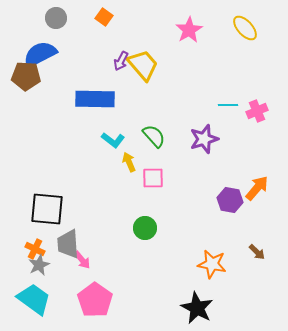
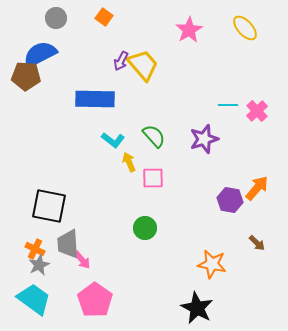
pink cross: rotated 20 degrees counterclockwise
black square: moved 2 px right, 3 px up; rotated 6 degrees clockwise
brown arrow: moved 9 px up
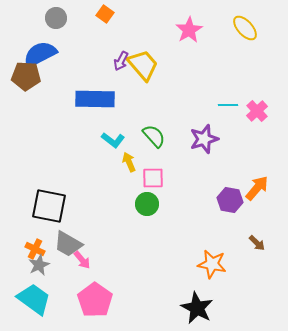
orange square: moved 1 px right, 3 px up
green circle: moved 2 px right, 24 px up
gray trapezoid: rotated 56 degrees counterclockwise
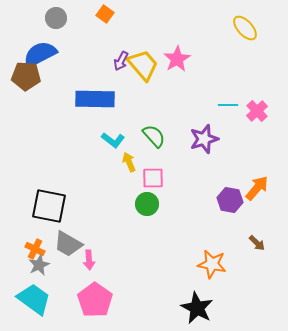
pink star: moved 12 px left, 29 px down
pink arrow: moved 7 px right; rotated 36 degrees clockwise
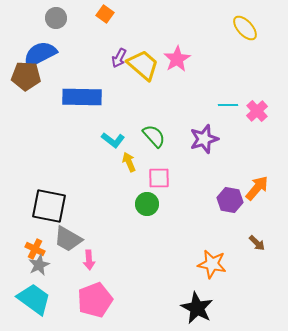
purple arrow: moved 2 px left, 3 px up
yellow trapezoid: rotated 8 degrees counterclockwise
blue rectangle: moved 13 px left, 2 px up
pink square: moved 6 px right
gray trapezoid: moved 5 px up
pink pentagon: rotated 16 degrees clockwise
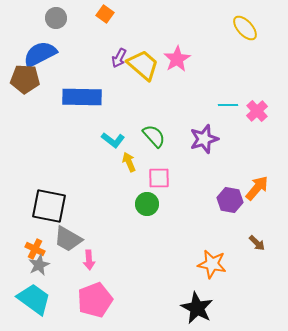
brown pentagon: moved 1 px left, 3 px down
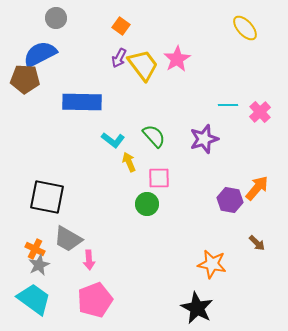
orange square: moved 16 px right, 12 px down
yellow trapezoid: rotated 12 degrees clockwise
blue rectangle: moved 5 px down
pink cross: moved 3 px right, 1 px down
black square: moved 2 px left, 9 px up
